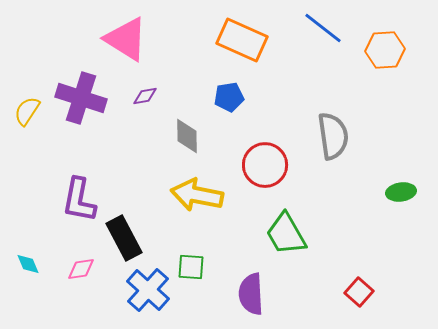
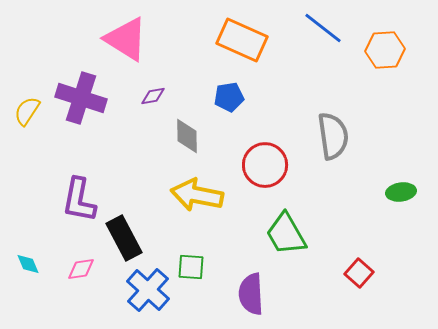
purple diamond: moved 8 px right
red square: moved 19 px up
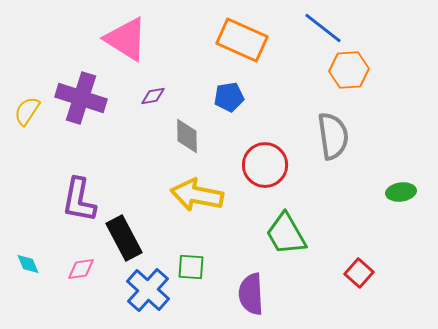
orange hexagon: moved 36 px left, 20 px down
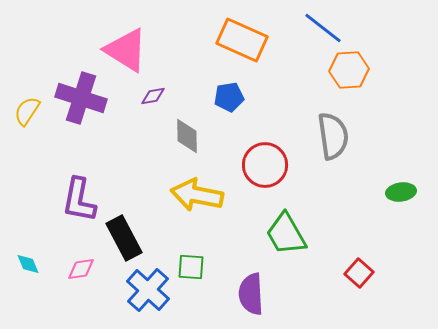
pink triangle: moved 11 px down
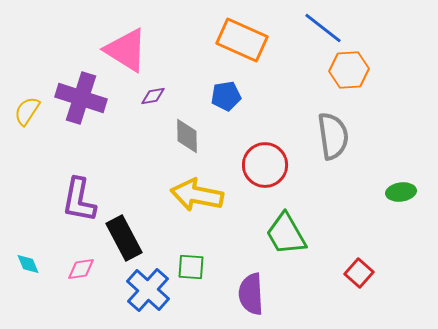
blue pentagon: moved 3 px left, 1 px up
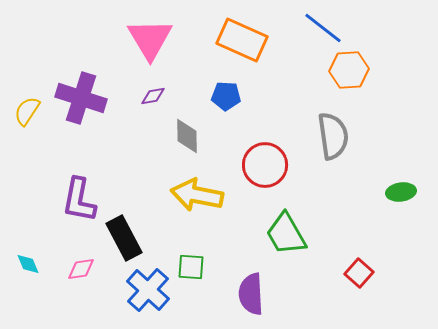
pink triangle: moved 24 px right, 11 px up; rotated 27 degrees clockwise
blue pentagon: rotated 12 degrees clockwise
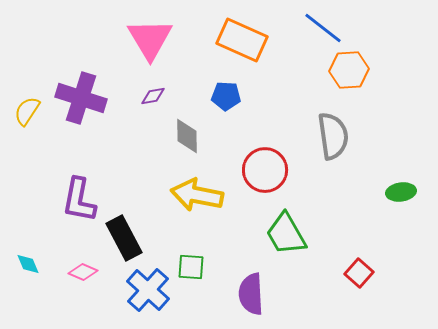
red circle: moved 5 px down
pink diamond: moved 2 px right, 3 px down; rotated 32 degrees clockwise
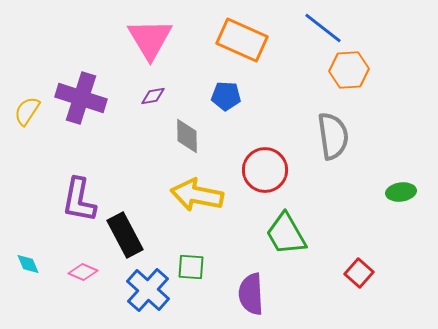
black rectangle: moved 1 px right, 3 px up
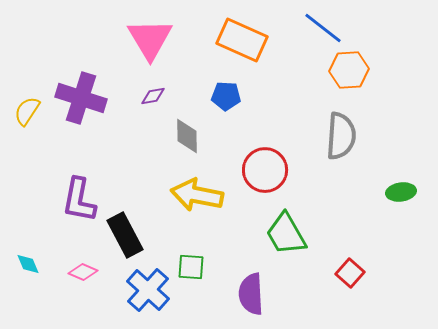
gray semicircle: moved 8 px right; rotated 12 degrees clockwise
red square: moved 9 px left
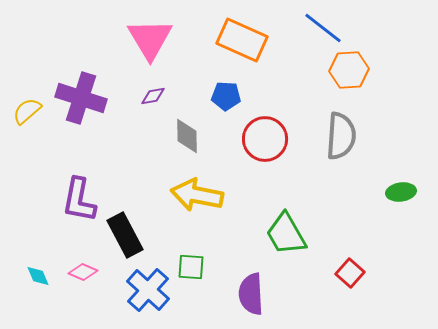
yellow semicircle: rotated 16 degrees clockwise
red circle: moved 31 px up
cyan diamond: moved 10 px right, 12 px down
